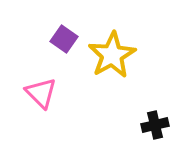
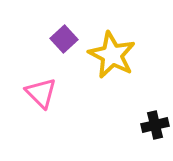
purple square: rotated 12 degrees clockwise
yellow star: rotated 15 degrees counterclockwise
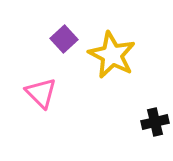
black cross: moved 3 px up
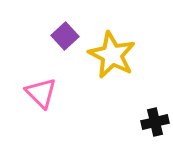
purple square: moved 1 px right, 3 px up
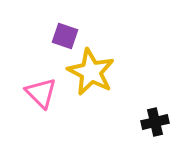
purple square: rotated 28 degrees counterclockwise
yellow star: moved 21 px left, 17 px down
